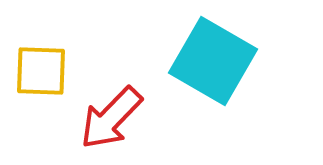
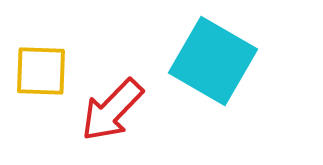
red arrow: moved 1 px right, 8 px up
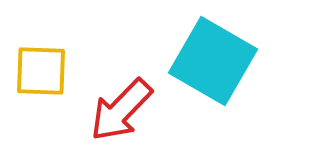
red arrow: moved 9 px right
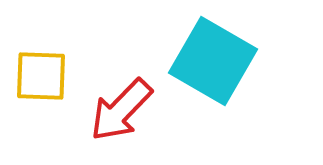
yellow square: moved 5 px down
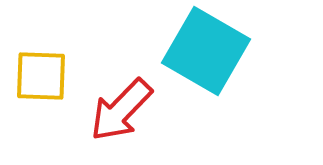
cyan square: moved 7 px left, 10 px up
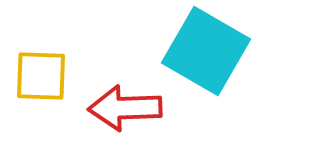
red arrow: moved 4 px right, 2 px up; rotated 44 degrees clockwise
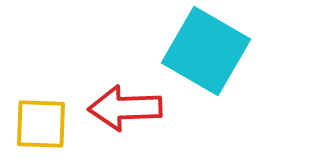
yellow square: moved 48 px down
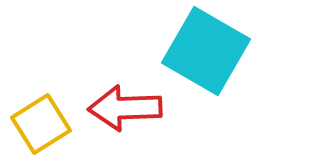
yellow square: rotated 34 degrees counterclockwise
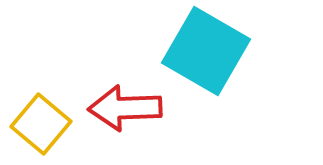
yellow square: rotated 18 degrees counterclockwise
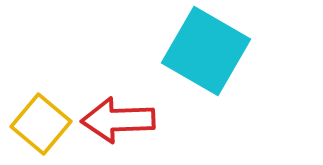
red arrow: moved 7 px left, 12 px down
